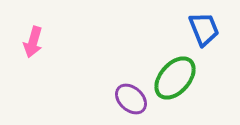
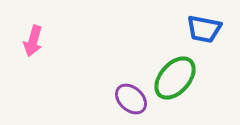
blue trapezoid: rotated 123 degrees clockwise
pink arrow: moved 1 px up
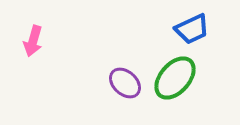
blue trapezoid: moved 12 px left; rotated 36 degrees counterclockwise
purple ellipse: moved 6 px left, 16 px up
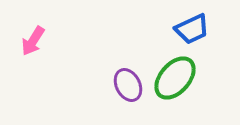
pink arrow: rotated 16 degrees clockwise
purple ellipse: moved 3 px right, 2 px down; rotated 20 degrees clockwise
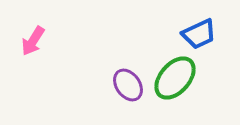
blue trapezoid: moved 7 px right, 5 px down
purple ellipse: rotated 8 degrees counterclockwise
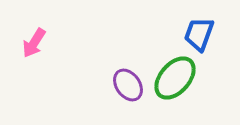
blue trapezoid: rotated 135 degrees clockwise
pink arrow: moved 1 px right, 2 px down
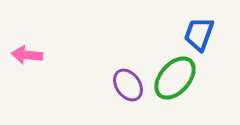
pink arrow: moved 7 px left, 12 px down; rotated 64 degrees clockwise
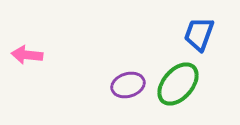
green ellipse: moved 3 px right, 6 px down
purple ellipse: rotated 72 degrees counterclockwise
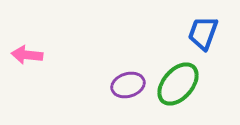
blue trapezoid: moved 4 px right, 1 px up
